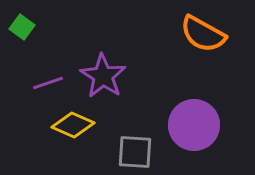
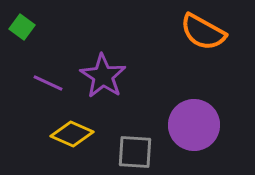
orange semicircle: moved 2 px up
purple line: rotated 44 degrees clockwise
yellow diamond: moved 1 px left, 9 px down
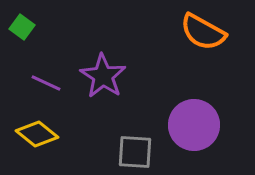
purple line: moved 2 px left
yellow diamond: moved 35 px left; rotated 15 degrees clockwise
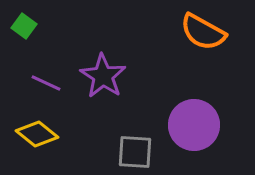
green square: moved 2 px right, 1 px up
